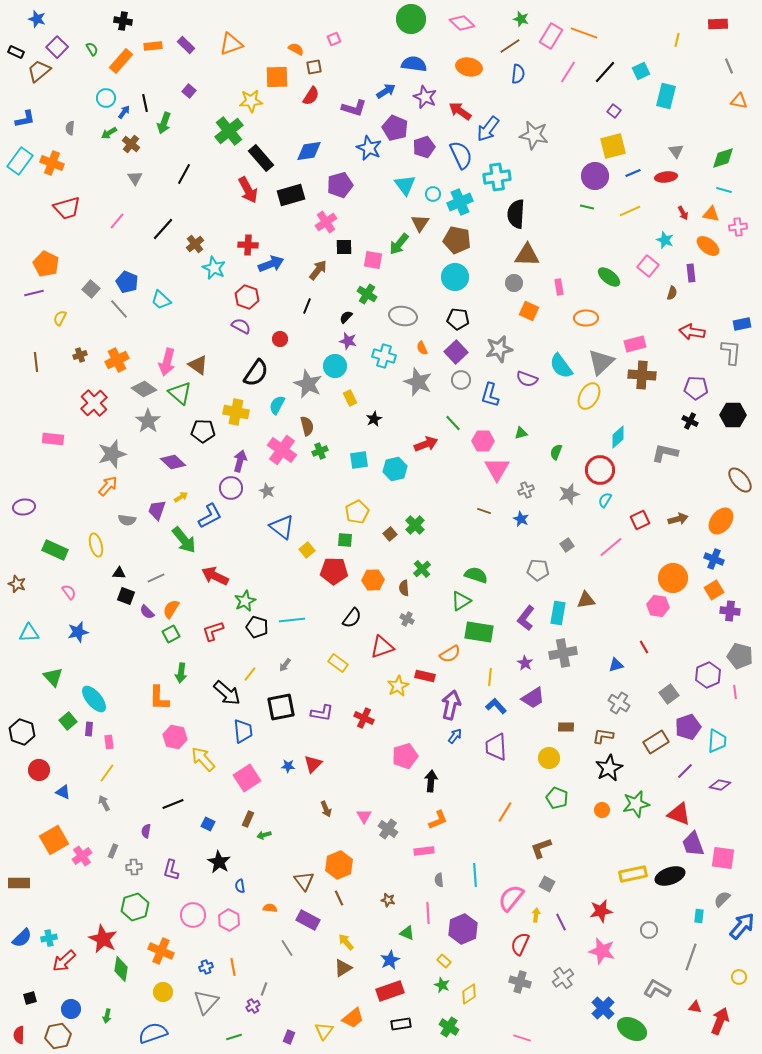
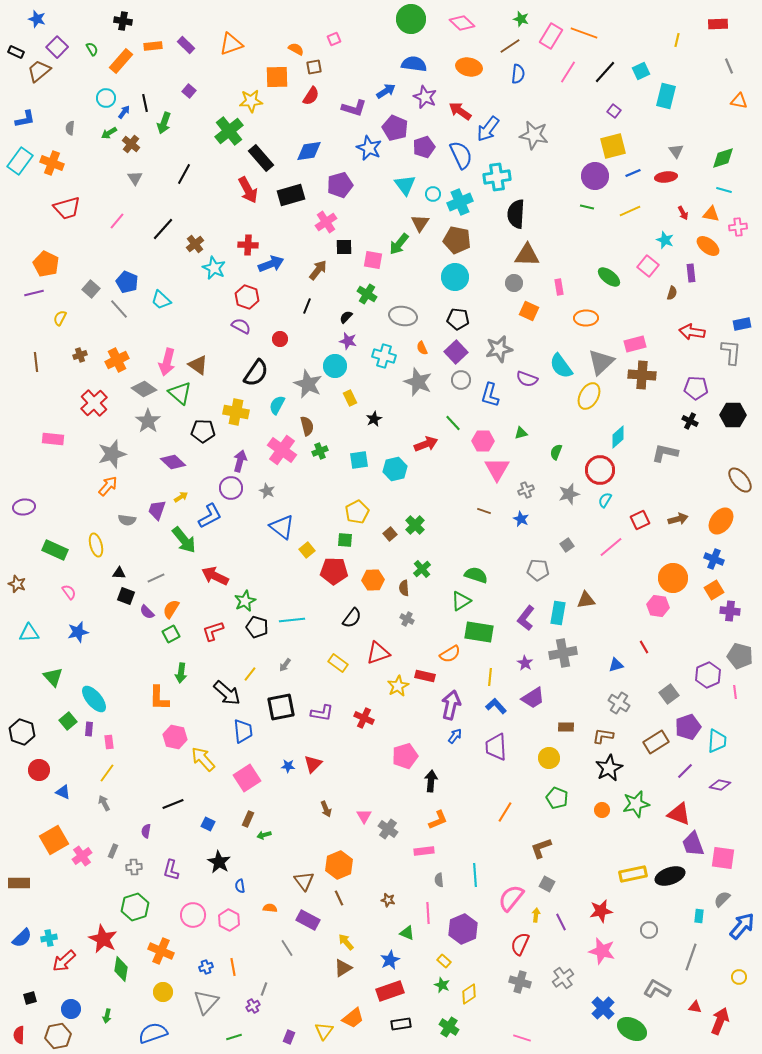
red triangle at (382, 647): moved 4 px left, 6 px down
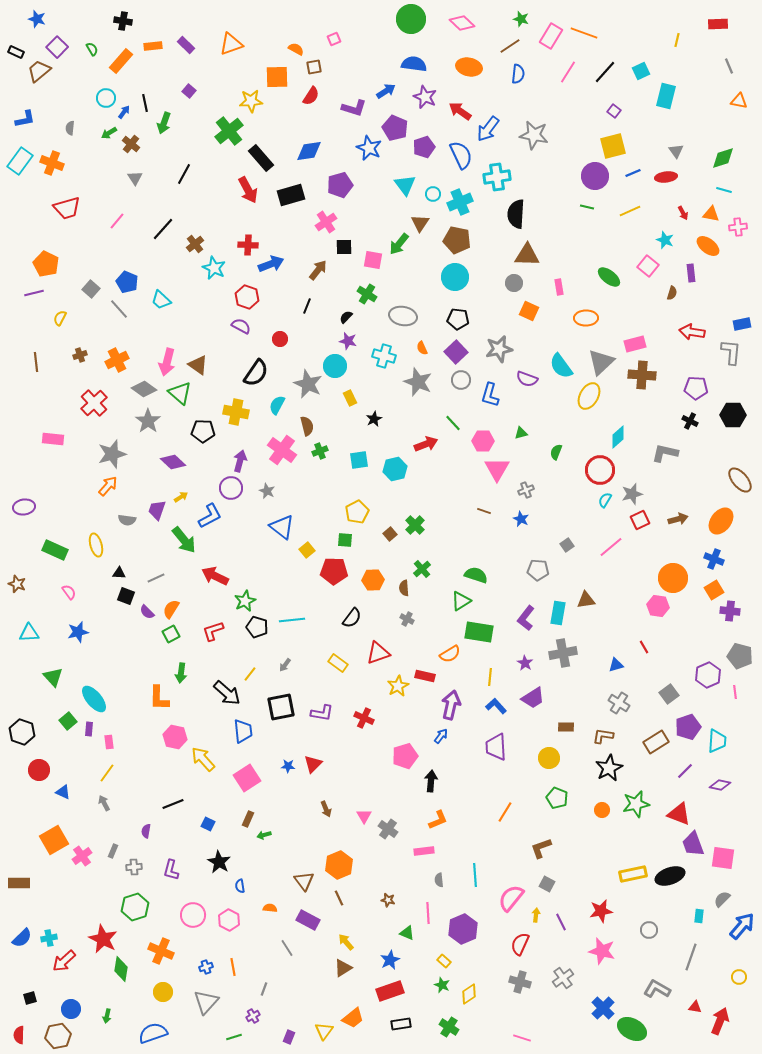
gray star at (569, 494): moved 63 px right
blue arrow at (455, 736): moved 14 px left
purple cross at (253, 1006): moved 10 px down
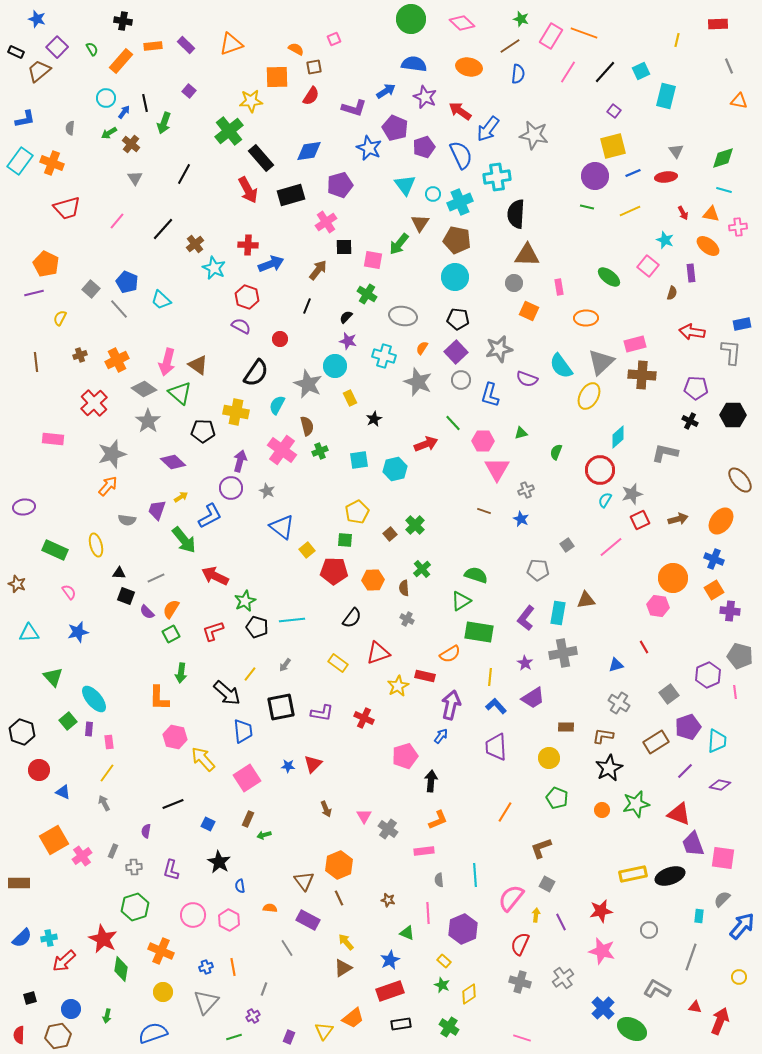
orange semicircle at (422, 348): rotated 56 degrees clockwise
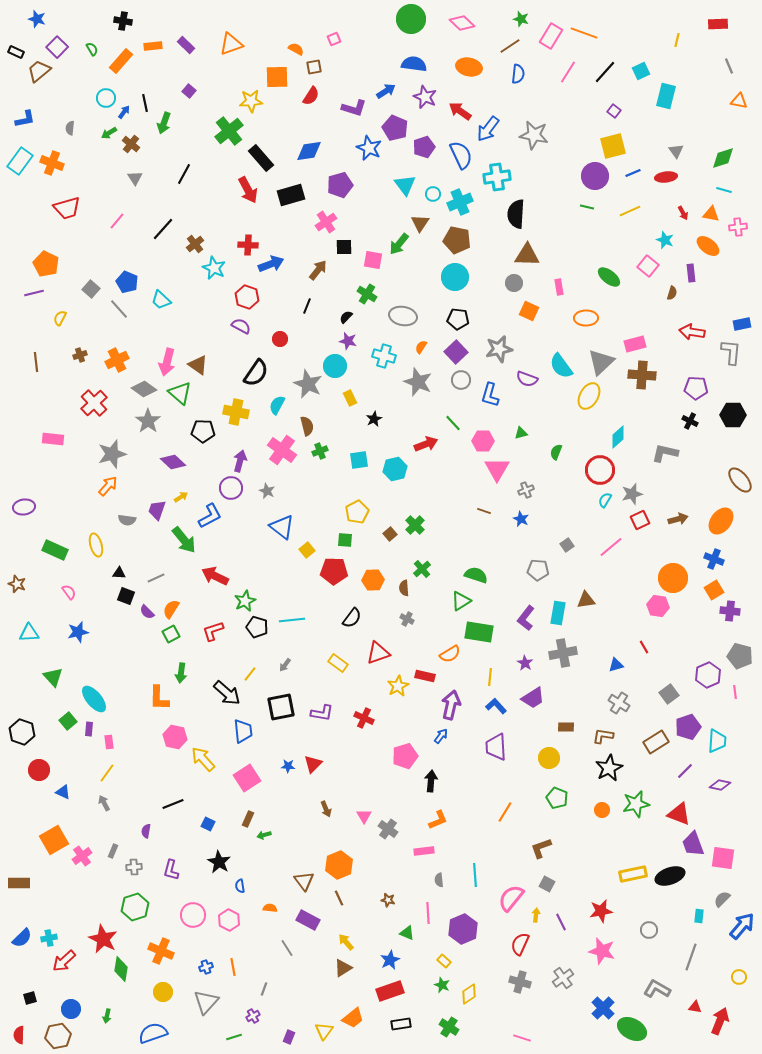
orange semicircle at (422, 348): moved 1 px left, 1 px up
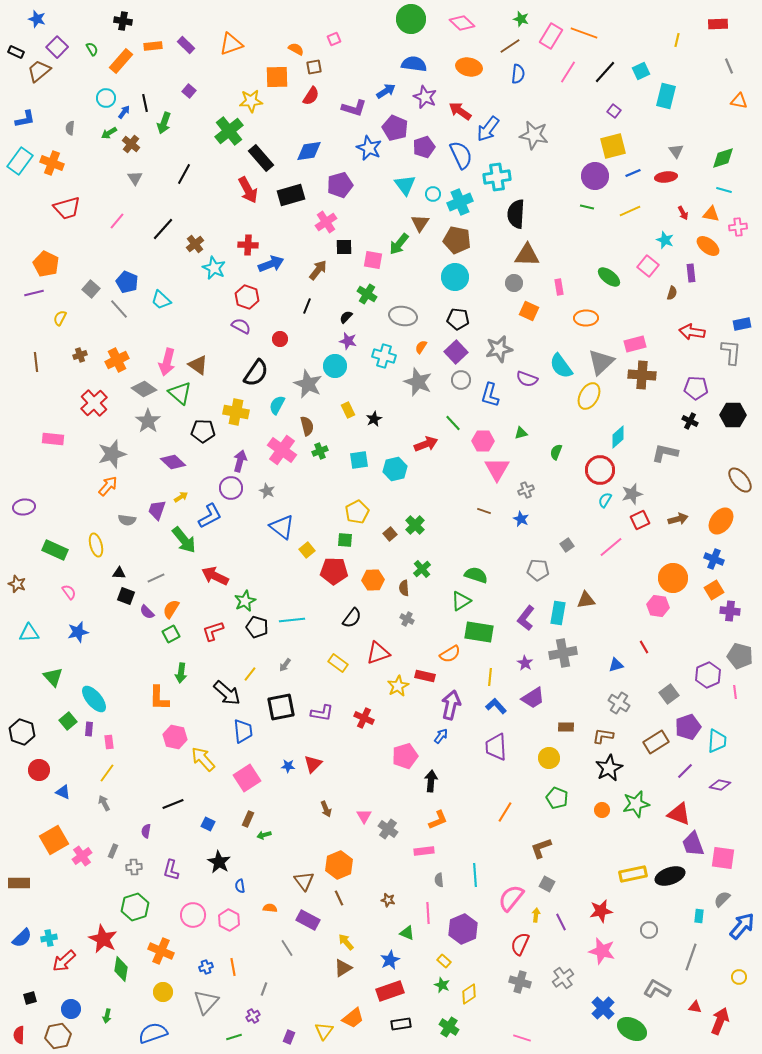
yellow rectangle at (350, 398): moved 2 px left, 12 px down
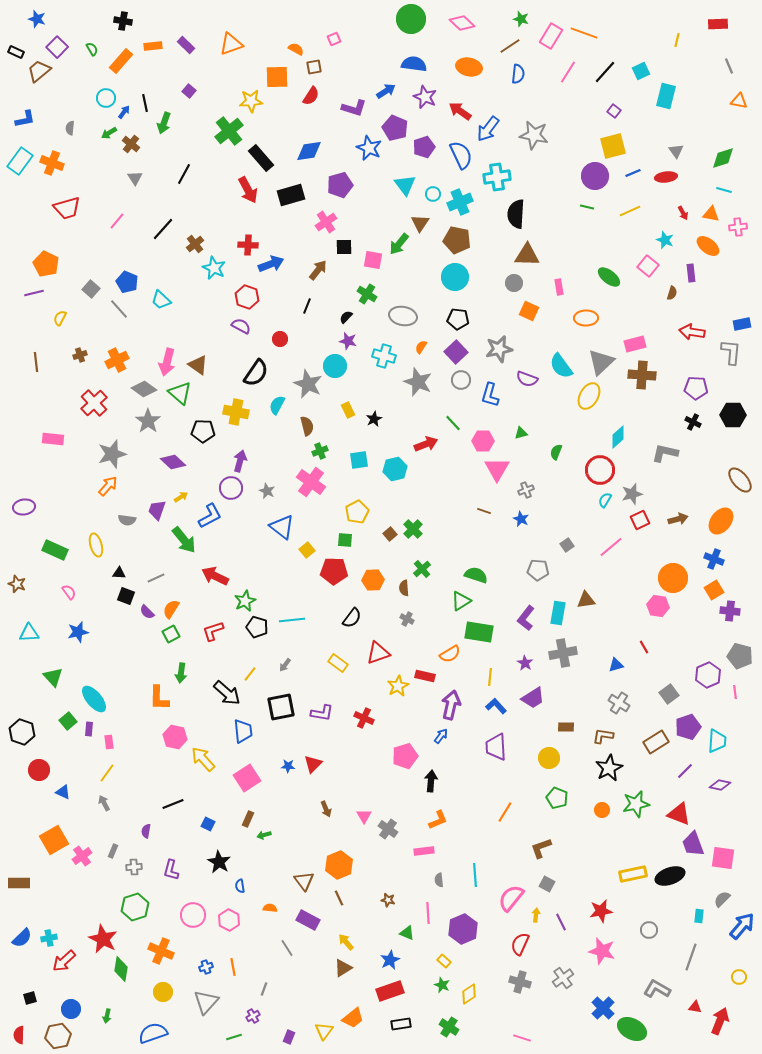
black cross at (690, 421): moved 3 px right, 1 px down
pink cross at (282, 450): moved 29 px right, 32 px down
green cross at (415, 525): moved 2 px left, 4 px down
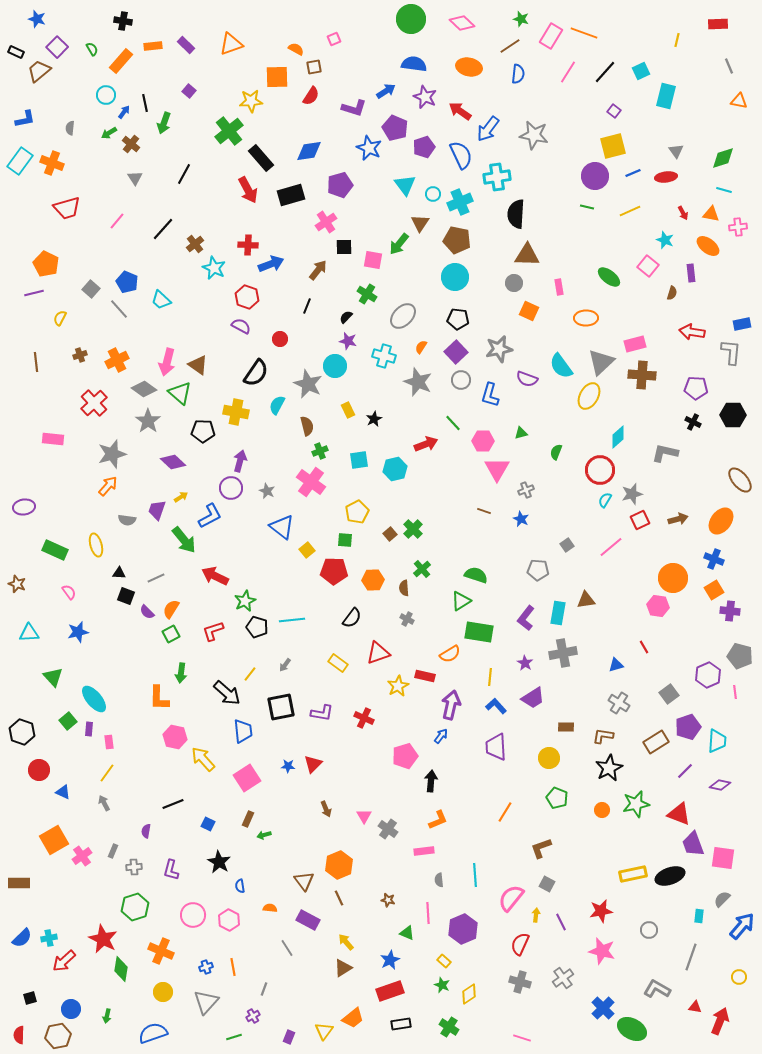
cyan circle at (106, 98): moved 3 px up
gray ellipse at (403, 316): rotated 56 degrees counterclockwise
